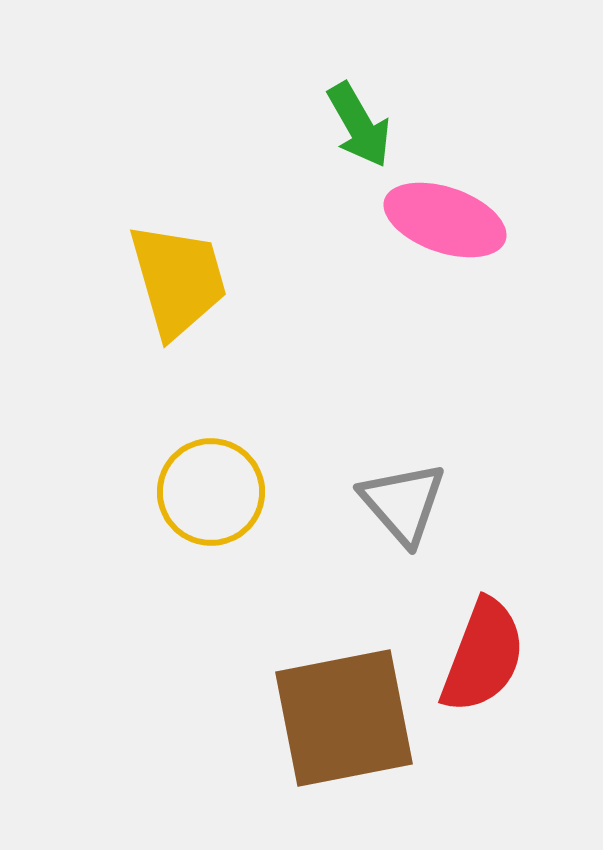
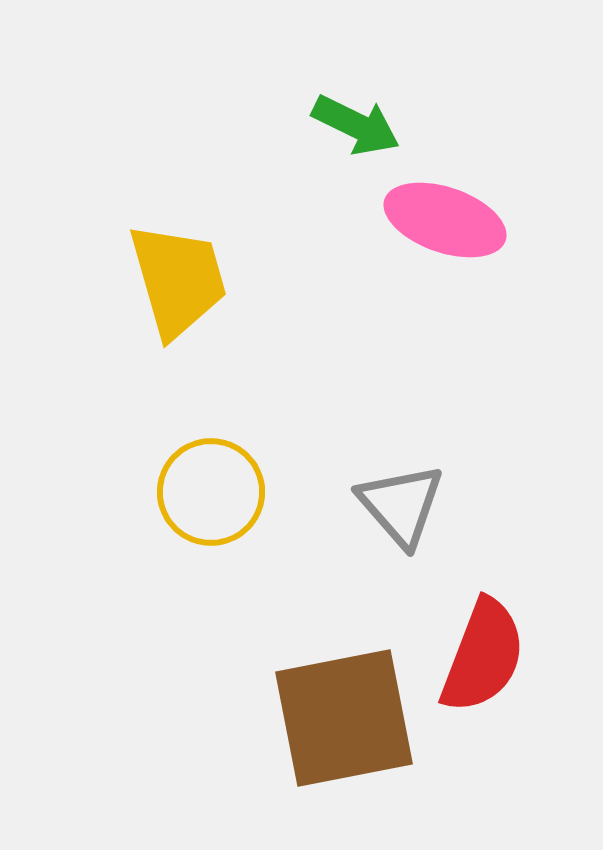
green arrow: moved 3 px left; rotated 34 degrees counterclockwise
gray triangle: moved 2 px left, 2 px down
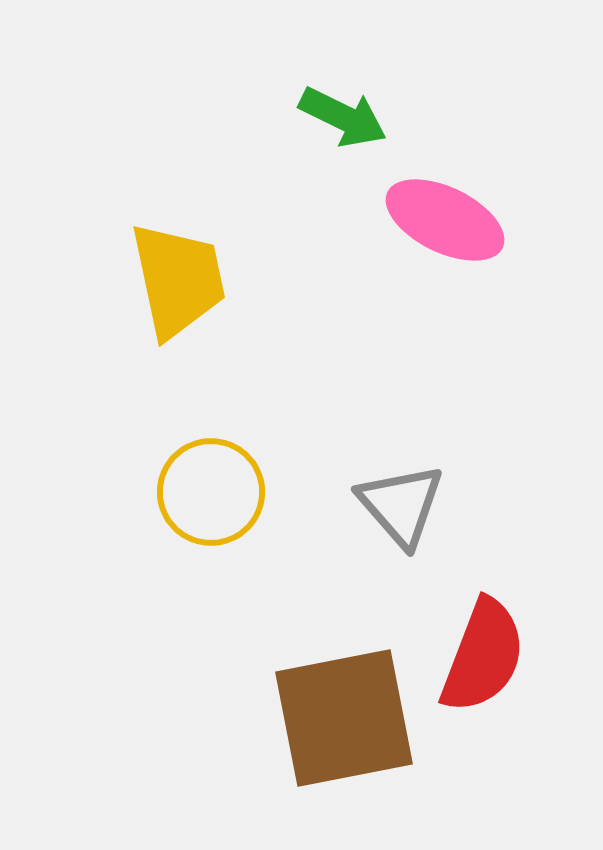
green arrow: moved 13 px left, 8 px up
pink ellipse: rotated 7 degrees clockwise
yellow trapezoid: rotated 4 degrees clockwise
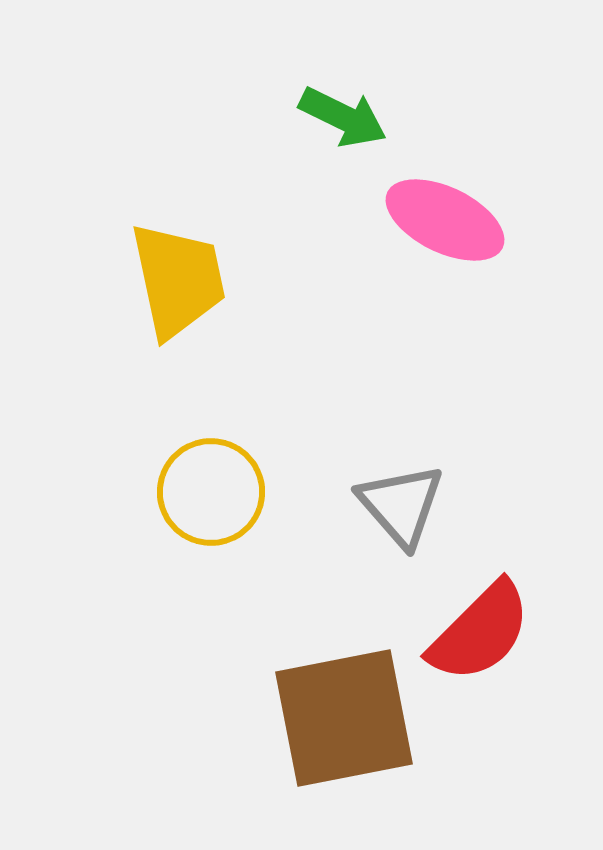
red semicircle: moved 3 px left, 24 px up; rotated 24 degrees clockwise
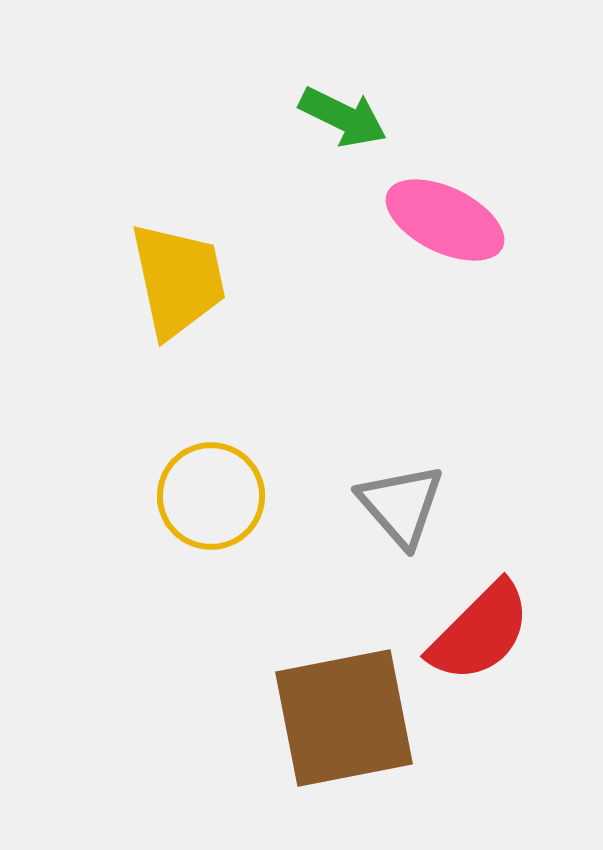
yellow circle: moved 4 px down
